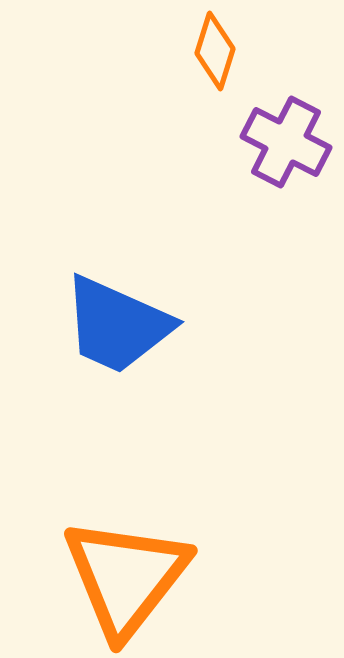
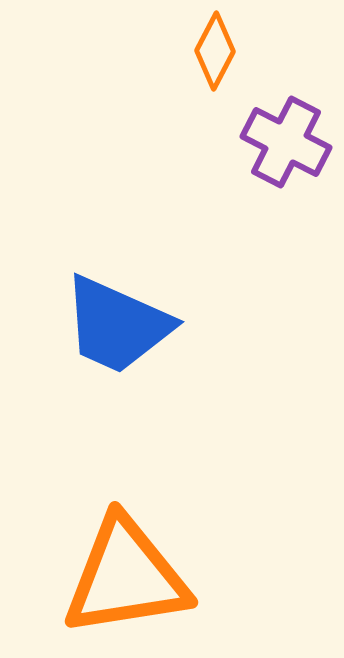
orange diamond: rotated 10 degrees clockwise
orange triangle: rotated 43 degrees clockwise
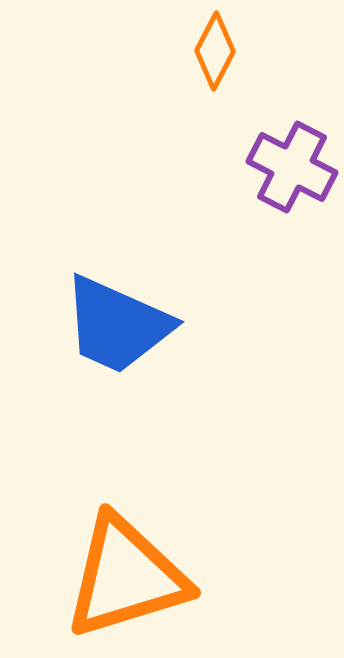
purple cross: moved 6 px right, 25 px down
orange triangle: rotated 8 degrees counterclockwise
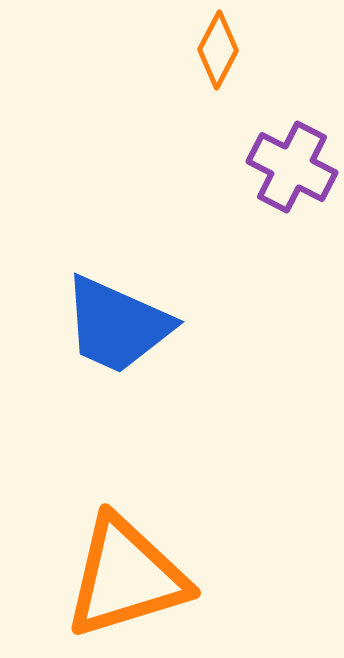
orange diamond: moved 3 px right, 1 px up
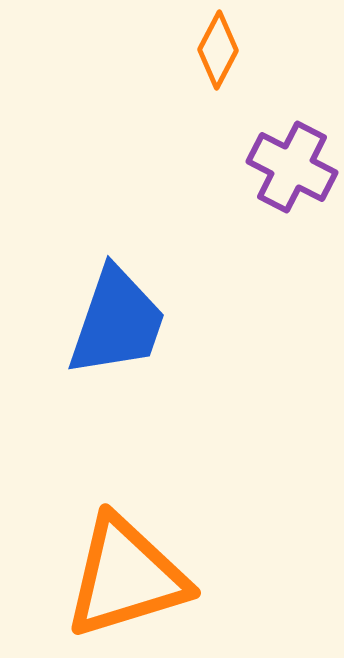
blue trapezoid: moved 3 px up; rotated 95 degrees counterclockwise
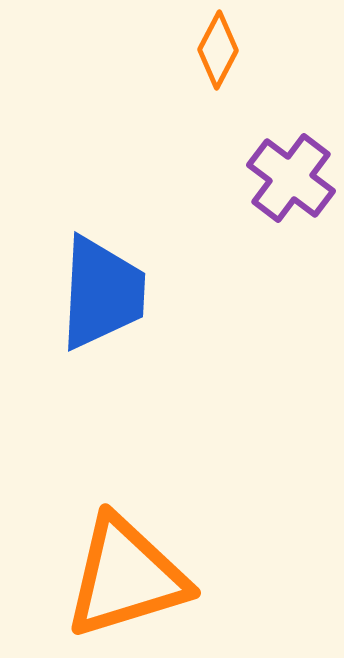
purple cross: moved 1 px left, 11 px down; rotated 10 degrees clockwise
blue trapezoid: moved 15 px left, 29 px up; rotated 16 degrees counterclockwise
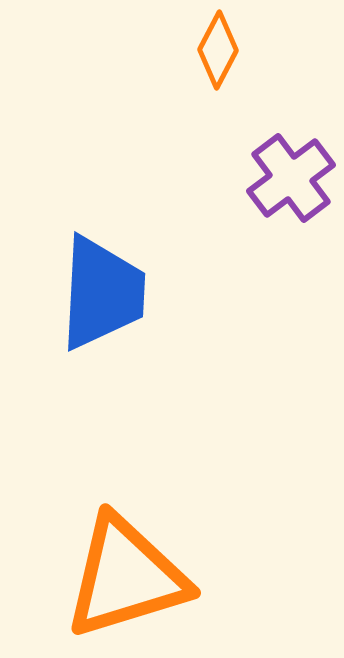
purple cross: rotated 16 degrees clockwise
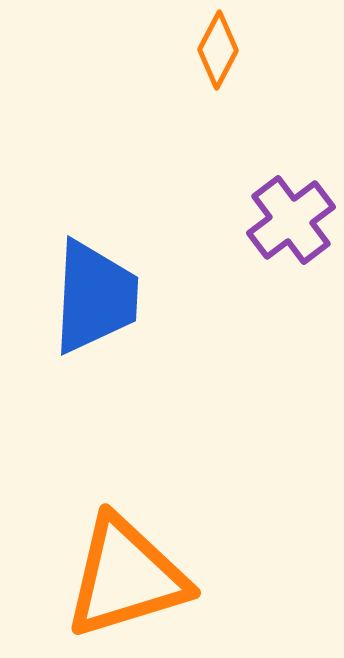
purple cross: moved 42 px down
blue trapezoid: moved 7 px left, 4 px down
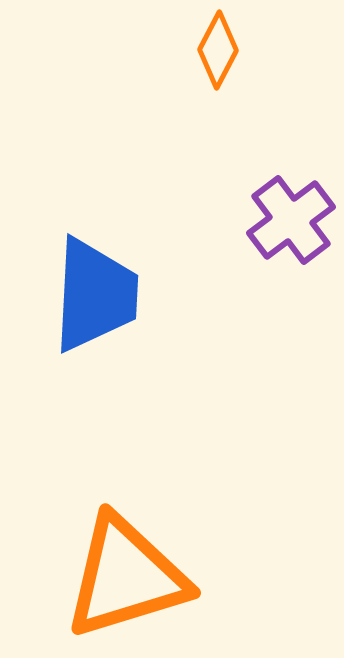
blue trapezoid: moved 2 px up
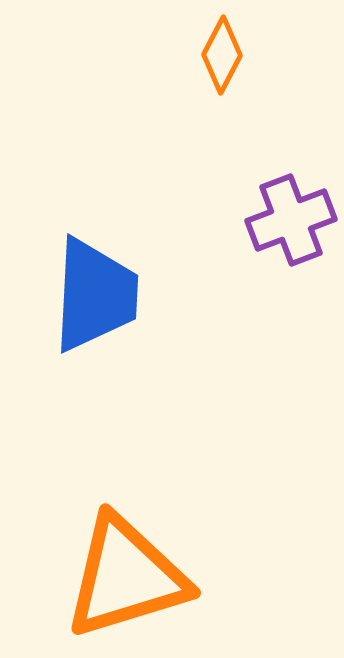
orange diamond: moved 4 px right, 5 px down
purple cross: rotated 16 degrees clockwise
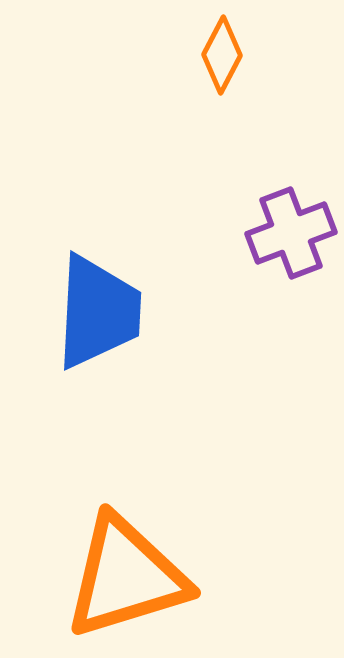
purple cross: moved 13 px down
blue trapezoid: moved 3 px right, 17 px down
